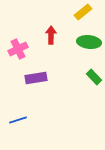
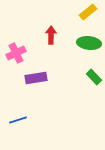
yellow rectangle: moved 5 px right
green ellipse: moved 1 px down
pink cross: moved 2 px left, 4 px down
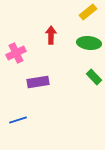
purple rectangle: moved 2 px right, 4 px down
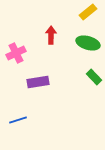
green ellipse: moved 1 px left; rotated 10 degrees clockwise
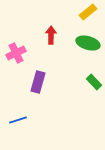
green rectangle: moved 5 px down
purple rectangle: rotated 65 degrees counterclockwise
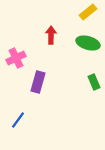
pink cross: moved 5 px down
green rectangle: rotated 21 degrees clockwise
blue line: rotated 36 degrees counterclockwise
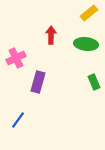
yellow rectangle: moved 1 px right, 1 px down
green ellipse: moved 2 px left, 1 px down; rotated 10 degrees counterclockwise
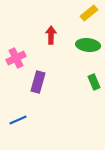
green ellipse: moved 2 px right, 1 px down
blue line: rotated 30 degrees clockwise
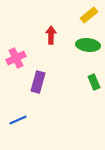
yellow rectangle: moved 2 px down
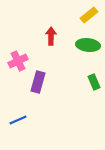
red arrow: moved 1 px down
pink cross: moved 2 px right, 3 px down
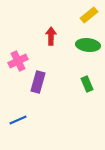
green rectangle: moved 7 px left, 2 px down
